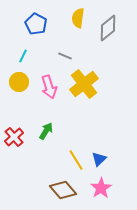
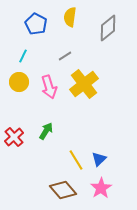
yellow semicircle: moved 8 px left, 1 px up
gray line: rotated 56 degrees counterclockwise
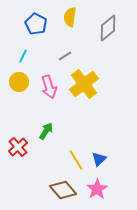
red cross: moved 4 px right, 10 px down
pink star: moved 4 px left, 1 px down
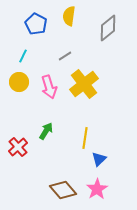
yellow semicircle: moved 1 px left, 1 px up
yellow line: moved 9 px right, 22 px up; rotated 40 degrees clockwise
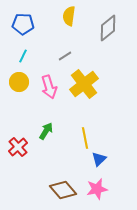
blue pentagon: moved 13 px left; rotated 25 degrees counterclockwise
yellow line: rotated 20 degrees counterclockwise
pink star: rotated 20 degrees clockwise
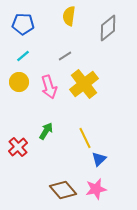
cyan line: rotated 24 degrees clockwise
yellow line: rotated 15 degrees counterclockwise
pink star: moved 1 px left
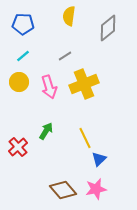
yellow cross: rotated 16 degrees clockwise
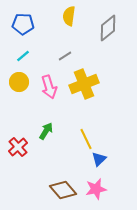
yellow line: moved 1 px right, 1 px down
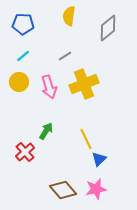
red cross: moved 7 px right, 5 px down
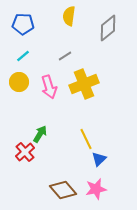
green arrow: moved 6 px left, 3 px down
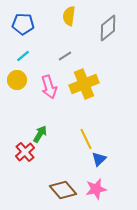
yellow circle: moved 2 px left, 2 px up
